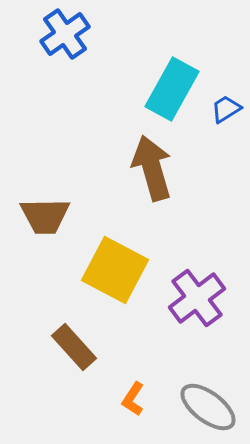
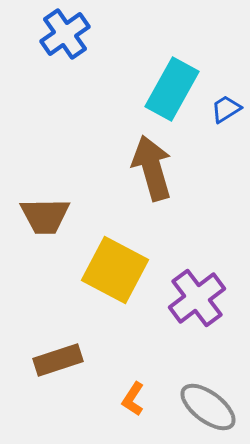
brown rectangle: moved 16 px left, 13 px down; rotated 66 degrees counterclockwise
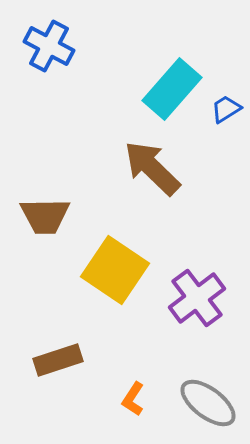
blue cross: moved 16 px left, 12 px down; rotated 27 degrees counterclockwise
cyan rectangle: rotated 12 degrees clockwise
brown arrow: rotated 30 degrees counterclockwise
yellow square: rotated 6 degrees clockwise
gray ellipse: moved 4 px up
